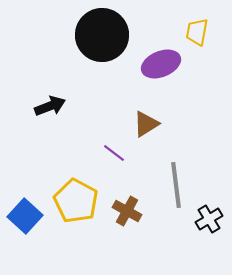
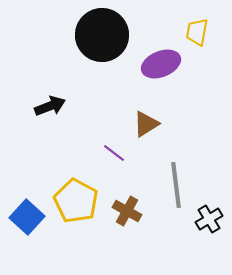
blue square: moved 2 px right, 1 px down
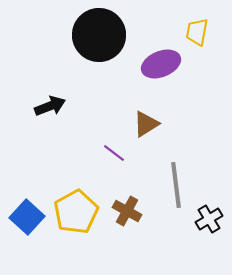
black circle: moved 3 px left
yellow pentagon: moved 11 px down; rotated 15 degrees clockwise
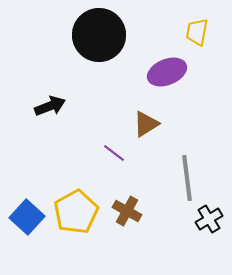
purple ellipse: moved 6 px right, 8 px down
gray line: moved 11 px right, 7 px up
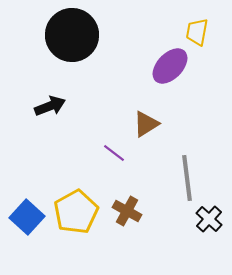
black circle: moved 27 px left
purple ellipse: moved 3 px right, 6 px up; rotated 24 degrees counterclockwise
black cross: rotated 16 degrees counterclockwise
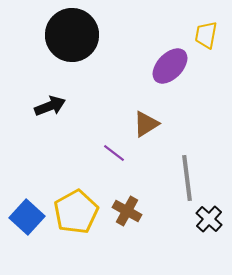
yellow trapezoid: moved 9 px right, 3 px down
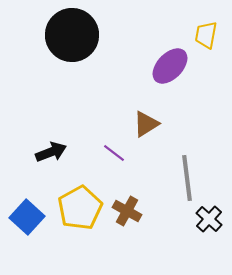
black arrow: moved 1 px right, 46 px down
yellow pentagon: moved 4 px right, 4 px up
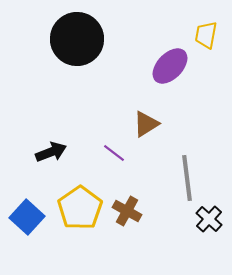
black circle: moved 5 px right, 4 px down
yellow pentagon: rotated 6 degrees counterclockwise
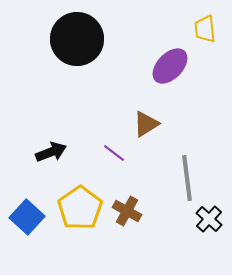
yellow trapezoid: moved 1 px left, 6 px up; rotated 16 degrees counterclockwise
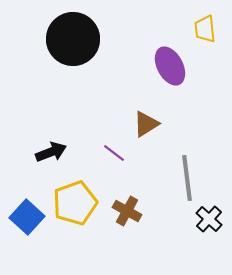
black circle: moved 4 px left
purple ellipse: rotated 72 degrees counterclockwise
yellow pentagon: moved 5 px left, 5 px up; rotated 15 degrees clockwise
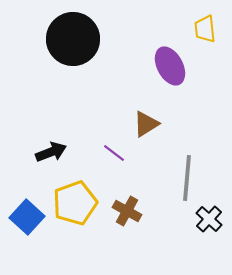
gray line: rotated 12 degrees clockwise
